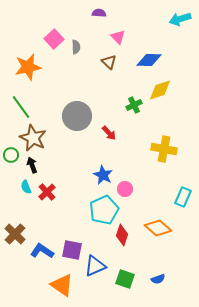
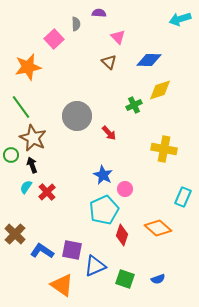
gray semicircle: moved 23 px up
cyan semicircle: rotated 56 degrees clockwise
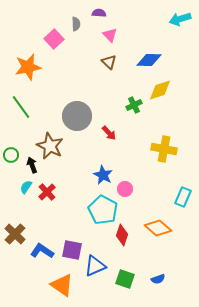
pink triangle: moved 8 px left, 2 px up
brown star: moved 17 px right, 8 px down
cyan pentagon: moved 1 px left; rotated 20 degrees counterclockwise
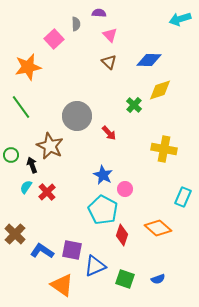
green cross: rotated 21 degrees counterclockwise
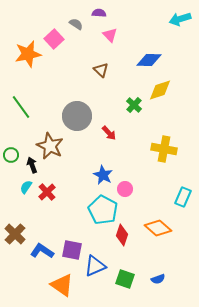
gray semicircle: rotated 56 degrees counterclockwise
brown triangle: moved 8 px left, 8 px down
orange star: moved 13 px up
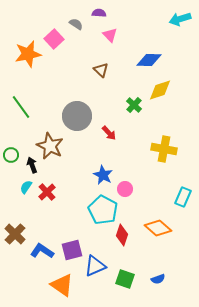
purple square: rotated 25 degrees counterclockwise
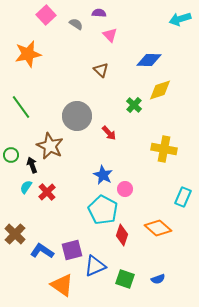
pink square: moved 8 px left, 24 px up
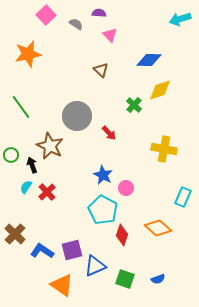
pink circle: moved 1 px right, 1 px up
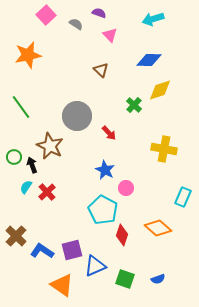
purple semicircle: rotated 16 degrees clockwise
cyan arrow: moved 27 px left
orange star: moved 1 px down
green circle: moved 3 px right, 2 px down
blue star: moved 2 px right, 5 px up
brown cross: moved 1 px right, 2 px down
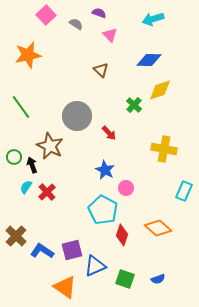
cyan rectangle: moved 1 px right, 6 px up
orange triangle: moved 3 px right, 2 px down
